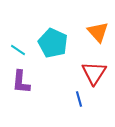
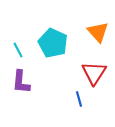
cyan line: rotated 28 degrees clockwise
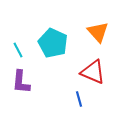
red triangle: moved 1 px left, 1 px up; rotated 40 degrees counterclockwise
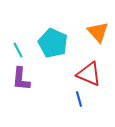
red triangle: moved 4 px left, 2 px down
purple L-shape: moved 3 px up
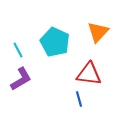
orange triangle: rotated 25 degrees clockwise
cyan pentagon: moved 2 px right, 1 px up
red triangle: rotated 16 degrees counterclockwise
purple L-shape: rotated 125 degrees counterclockwise
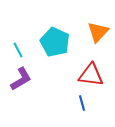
red triangle: moved 2 px right, 1 px down
blue line: moved 3 px right, 4 px down
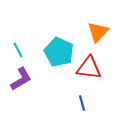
cyan pentagon: moved 4 px right, 10 px down
red triangle: moved 2 px left, 7 px up
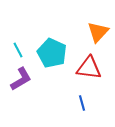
cyan pentagon: moved 7 px left, 1 px down
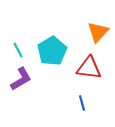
cyan pentagon: moved 2 px up; rotated 16 degrees clockwise
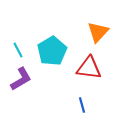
blue line: moved 2 px down
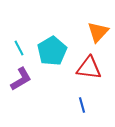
cyan line: moved 1 px right, 2 px up
